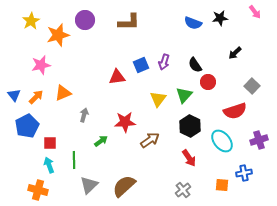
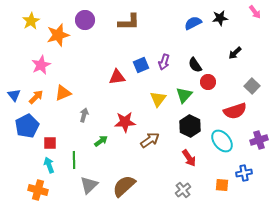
blue semicircle: rotated 132 degrees clockwise
pink star: rotated 12 degrees counterclockwise
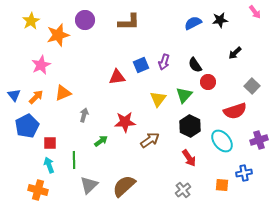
black star: moved 2 px down
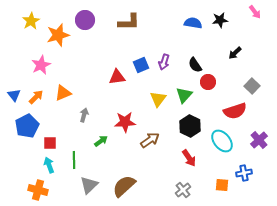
blue semicircle: rotated 36 degrees clockwise
purple cross: rotated 24 degrees counterclockwise
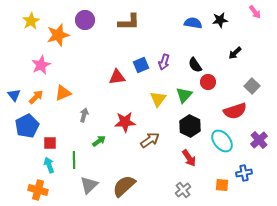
green arrow: moved 2 px left
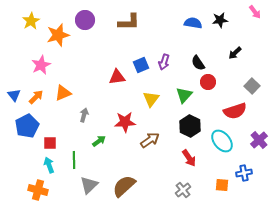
black semicircle: moved 3 px right, 2 px up
yellow triangle: moved 7 px left
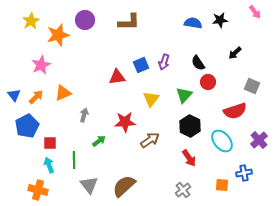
gray square: rotated 21 degrees counterclockwise
gray triangle: rotated 24 degrees counterclockwise
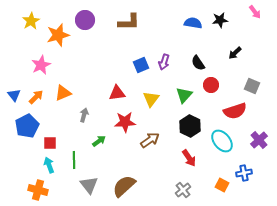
red triangle: moved 16 px down
red circle: moved 3 px right, 3 px down
orange square: rotated 24 degrees clockwise
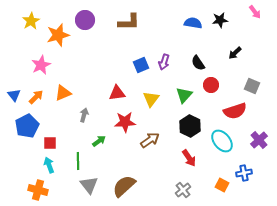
green line: moved 4 px right, 1 px down
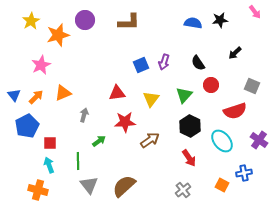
purple cross: rotated 12 degrees counterclockwise
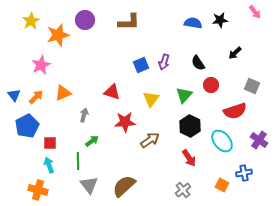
red triangle: moved 5 px left, 1 px up; rotated 24 degrees clockwise
green arrow: moved 7 px left
